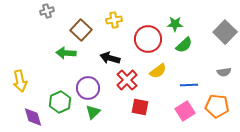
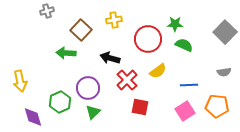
green semicircle: rotated 114 degrees counterclockwise
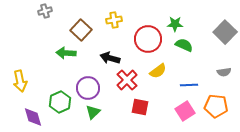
gray cross: moved 2 px left
orange pentagon: moved 1 px left
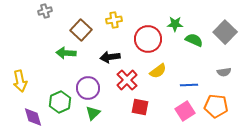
green semicircle: moved 10 px right, 5 px up
black arrow: moved 1 px up; rotated 24 degrees counterclockwise
green triangle: moved 1 px down
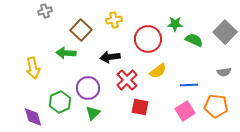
yellow arrow: moved 13 px right, 13 px up
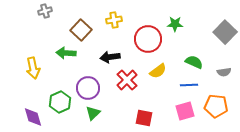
green semicircle: moved 22 px down
red square: moved 4 px right, 11 px down
pink square: rotated 18 degrees clockwise
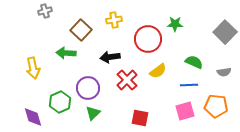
red square: moved 4 px left
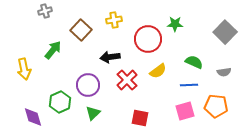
green arrow: moved 13 px left, 3 px up; rotated 126 degrees clockwise
yellow arrow: moved 9 px left, 1 px down
purple circle: moved 3 px up
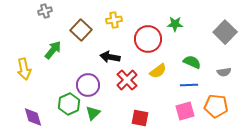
black arrow: rotated 18 degrees clockwise
green semicircle: moved 2 px left
green hexagon: moved 9 px right, 2 px down
